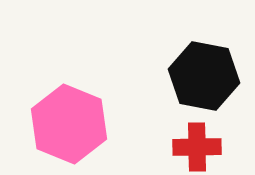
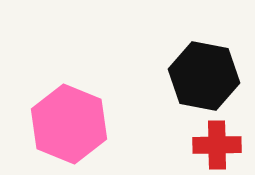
red cross: moved 20 px right, 2 px up
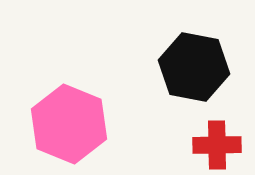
black hexagon: moved 10 px left, 9 px up
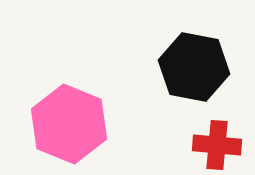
red cross: rotated 6 degrees clockwise
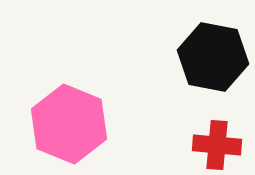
black hexagon: moved 19 px right, 10 px up
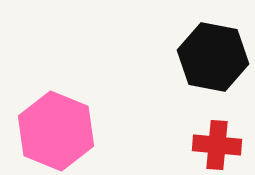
pink hexagon: moved 13 px left, 7 px down
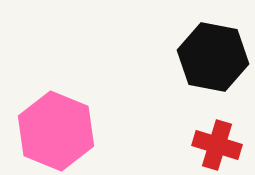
red cross: rotated 12 degrees clockwise
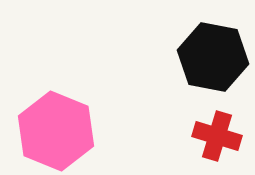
red cross: moved 9 px up
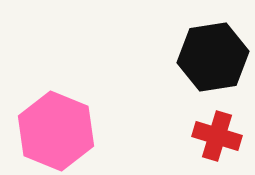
black hexagon: rotated 20 degrees counterclockwise
